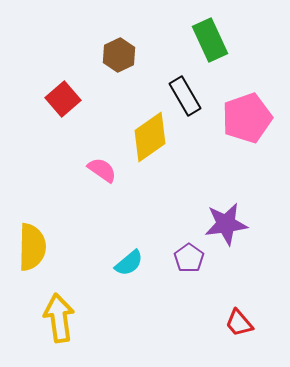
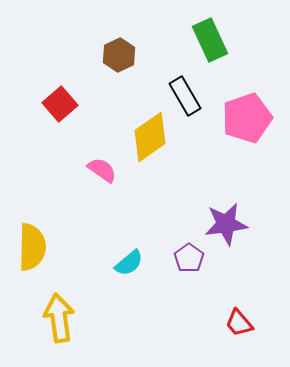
red square: moved 3 px left, 5 px down
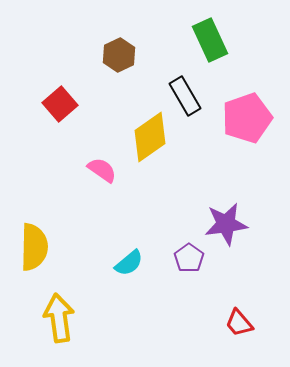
yellow semicircle: moved 2 px right
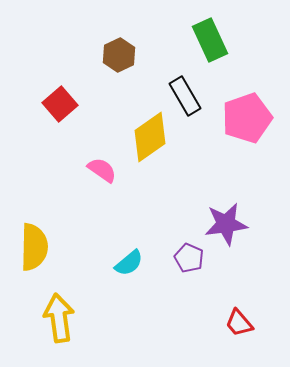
purple pentagon: rotated 12 degrees counterclockwise
